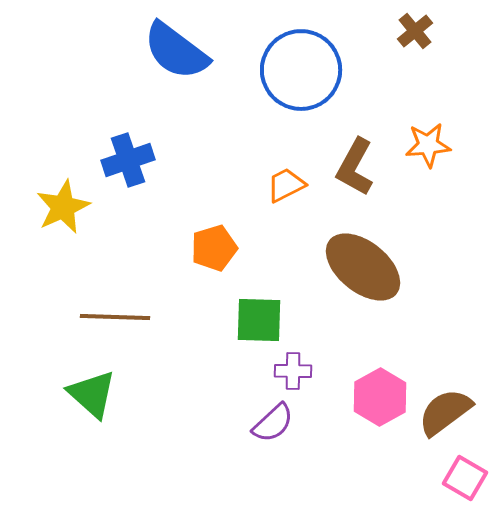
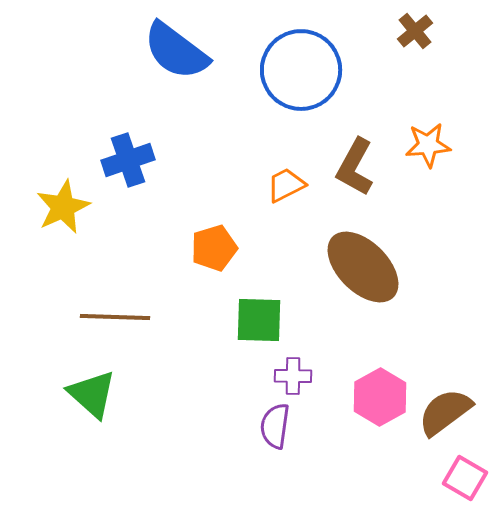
brown ellipse: rotated 6 degrees clockwise
purple cross: moved 5 px down
purple semicircle: moved 2 px right, 3 px down; rotated 141 degrees clockwise
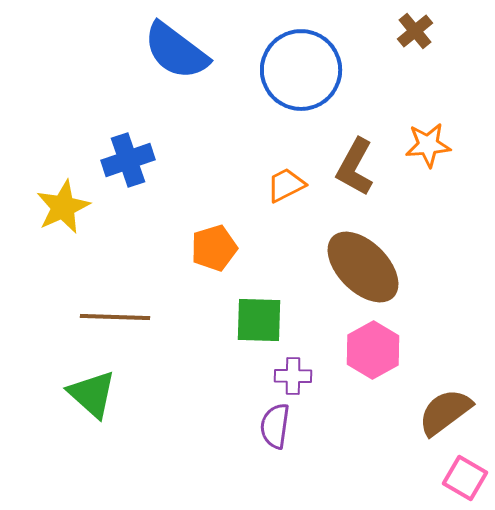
pink hexagon: moved 7 px left, 47 px up
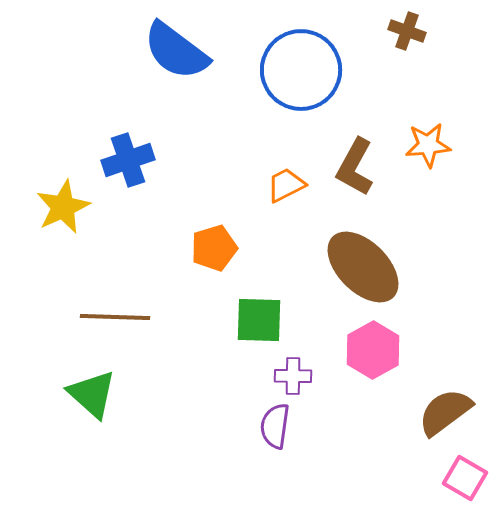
brown cross: moved 8 px left; rotated 30 degrees counterclockwise
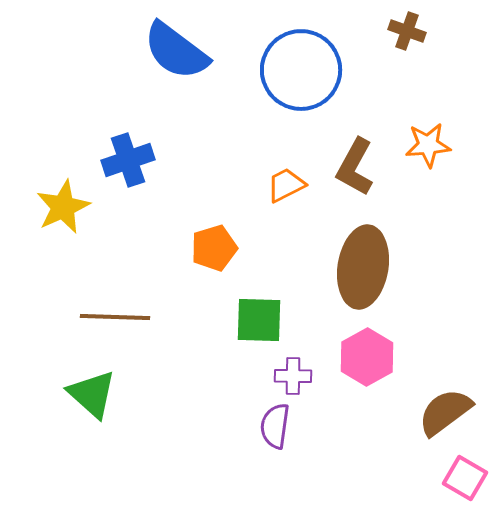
brown ellipse: rotated 54 degrees clockwise
pink hexagon: moved 6 px left, 7 px down
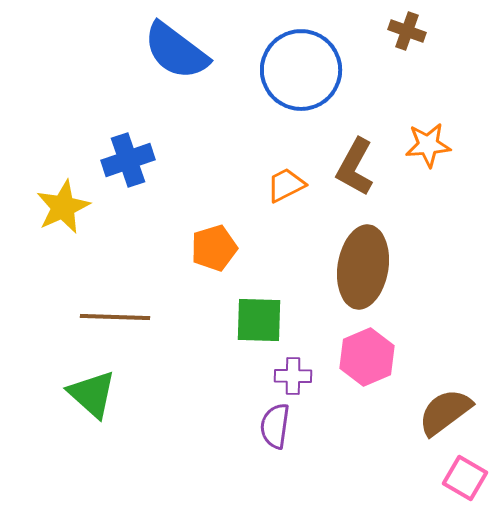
pink hexagon: rotated 6 degrees clockwise
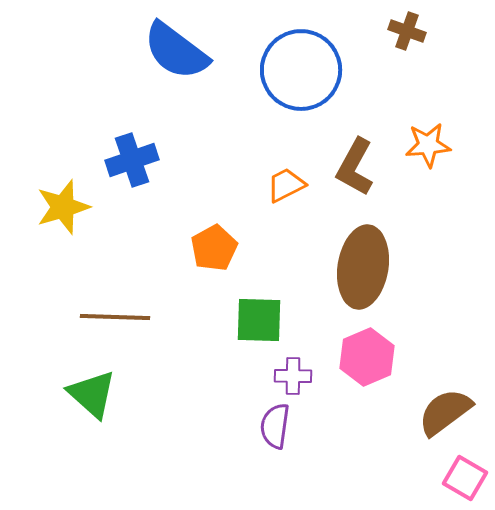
blue cross: moved 4 px right
yellow star: rotated 8 degrees clockwise
orange pentagon: rotated 12 degrees counterclockwise
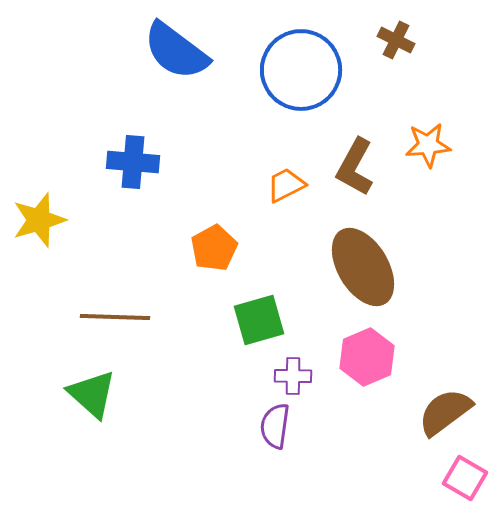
brown cross: moved 11 px left, 9 px down; rotated 6 degrees clockwise
blue cross: moved 1 px right, 2 px down; rotated 24 degrees clockwise
yellow star: moved 24 px left, 13 px down
brown ellipse: rotated 40 degrees counterclockwise
green square: rotated 18 degrees counterclockwise
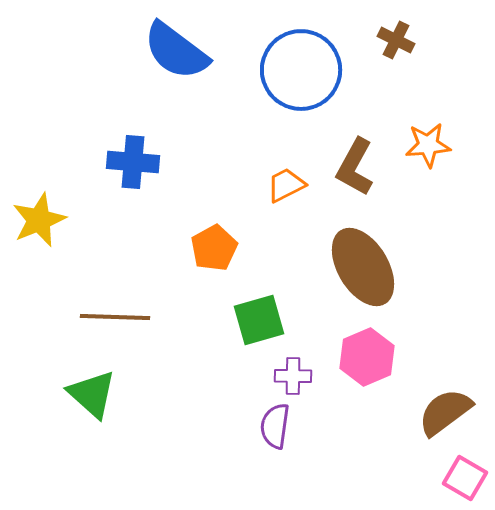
yellow star: rotated 6 degrees counterclockwise
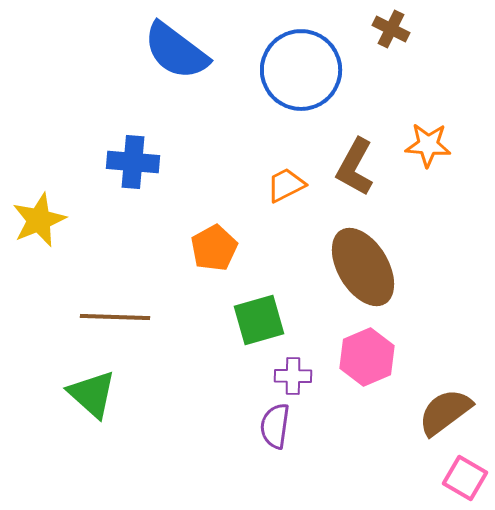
brown cross: moved 5 px left, 11 px up
orange star: rotated 9 degrees clockwise
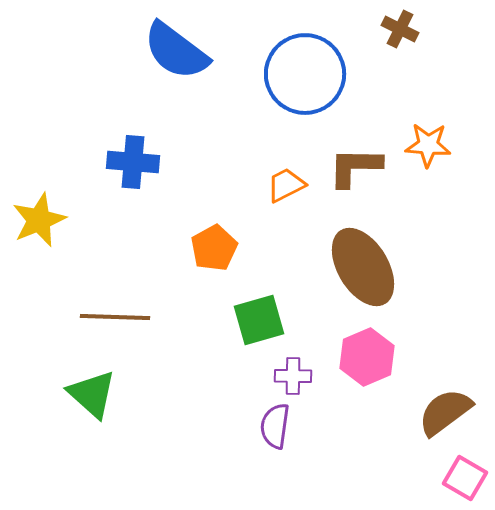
brown cross: moved 9 px right
blue circle: moved 4 px right, 4 px down
brown L-shape: rotated 62 degrees clockwise
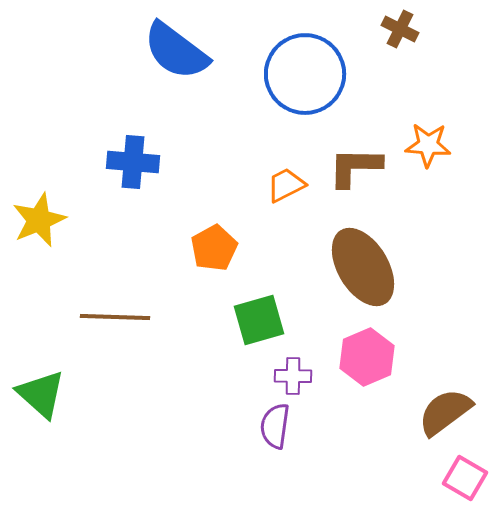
green triangle: moved 51 px left
